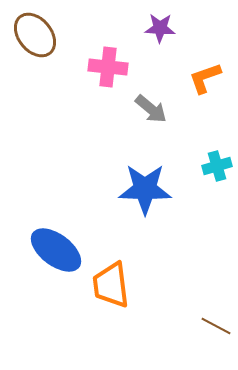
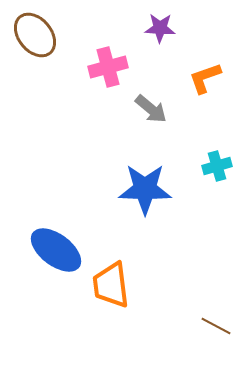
pink cross: rotated 21 degrees counterclockwise
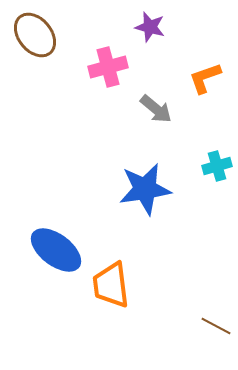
purple star: moved 10 px left, 1 px up; rotated 12 degrees clockwise
gray arrow: moved 5 px right
blue star: rotated 10 degrees counterclockwise
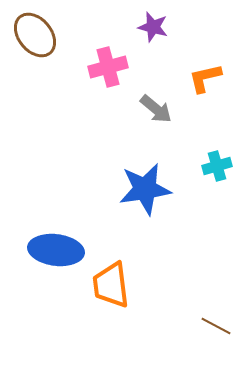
purple star: moved 3 px right
orange L-shape: rotated 6 degrees clockwise
blue ellipse: rotated 30 degrees counterclockwise
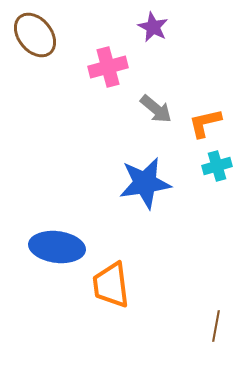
purple star: rotated 12 degrees clockwise
orange L-shape: moved 45 px down
blue star: moved 6 px up
blue ellipse: moved 1 px right, 3 px up
brown line: rotated 72 degrees clockwise
